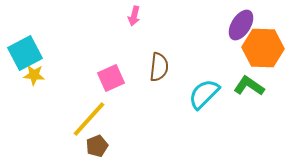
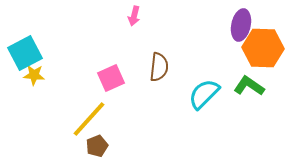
purple ellipse: rotated 20 degrees counterclockwise
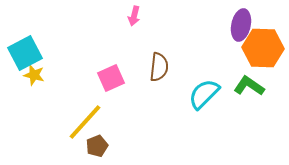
yellow star: rotated 10 degrees clockwise
yellow line: moved 4 px left, 3 px down
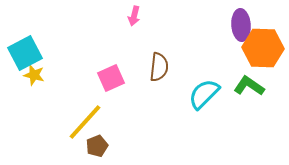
purple ellipse: rotated 16 degrees counterclockwise
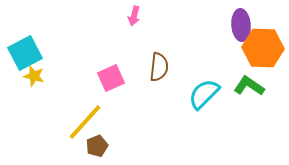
yellow star: moved 1 px down
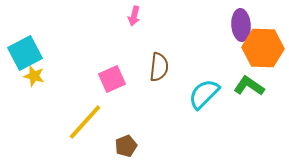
pink square: moved 1 px right, 1 px down
brown pentagon: moved 29 px right
